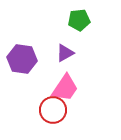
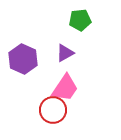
green pentagon: moved 1 px right
purple hexagon: moved 1 px right; rotated 16 degrees clockwise
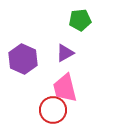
pink trapezoid: rotated 132 degrees clockwise
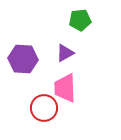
purple hexagon: rotated 20 degrees counterclockwise
pink trapezoid: rotated 12 degrees clockwise
red circle: moved 9 px left, 2 px up
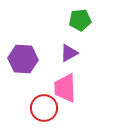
purple triangle: moved 4 px right
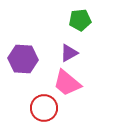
pink trapezoid: moved 2 px right, 5 px up; rotated 48 degrees counterclockwise
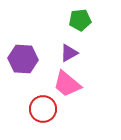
pink trapezoid: moved 1 px down
red circle: moved 1 px left, 1 px down
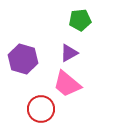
purple hexagon: rotated 12 degrees clockwise
red circle: moved 2 px left
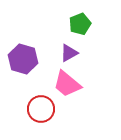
green pentagon: moved 4 px down; rotated 15 degrees counterclockwise
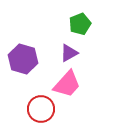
pink trapezoid: rotated 88 degrees counterclockwise
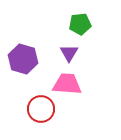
green pentagon: rotated 15 degrees clockwise
purple triangle: rotated 30 degrees counterclockwise
pink trapezoid: rotated 128 degrees counterclockwise
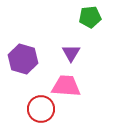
green pentagon: moved 10 px right, 7 px up
purple triangle: moved 2 px right
pink trapezoid: moved 1 px left, 2 px down
